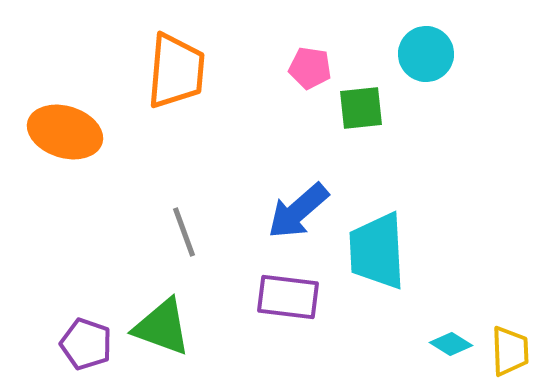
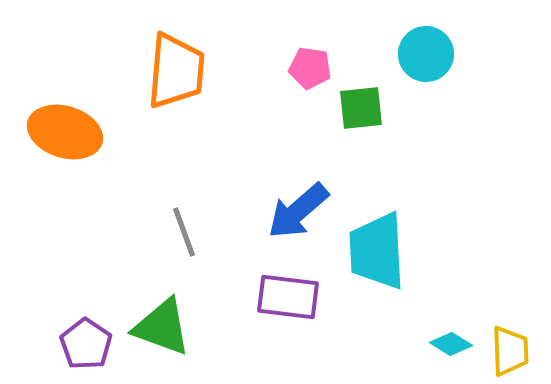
purple pentagon: rotated 15 degrees clockwise
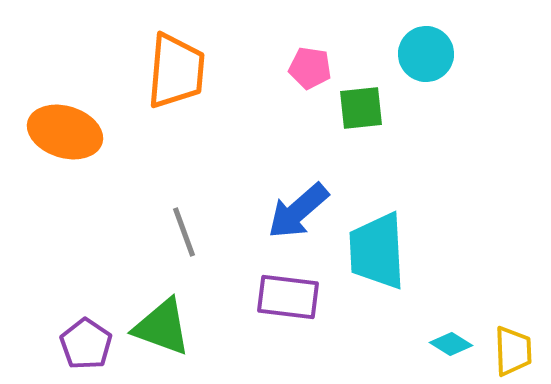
yellow trapezoid: moved 3 px right
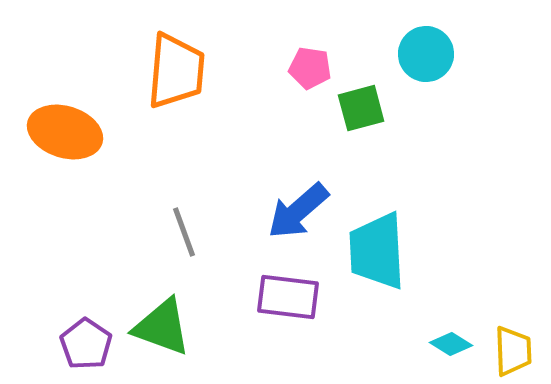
green square: rotated 9 degrees counterclockwise
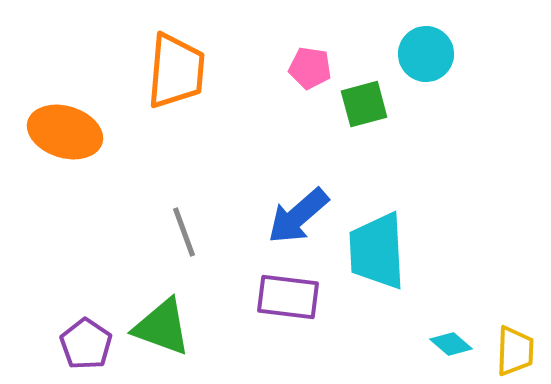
green square: moved 3 px right, 4 px up
blue arrow: moved 5 px down
cyan diamond: rotated 9 degrees clockwise
yellow trapezoid: moved 2 px right; rotated 4 degrees clockwise
